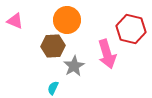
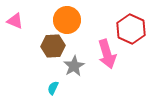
red hexagon: rotated 12 degrees clockwise
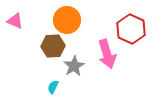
cyan semicircle: moved 1 px up
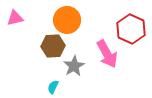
pink triangle: moved 3 px up; rotated 36 degrees counterclockwise
pink arrow: rotated 12 degrees counterclockwise
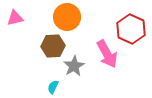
orange circle: moved 3 px up
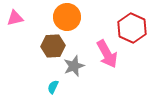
red hexagon: moved 1 px right, 1 px up
gray star: rotated 10 degrees clockwise
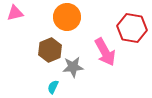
pink triangle: moved 5 px up
red hexagon: rotated 16 degrees counterclockwise
brown hexagon: moved 3 px left, 4 px down; rotated 20 degrees counterclockwise
pink arrow: moved 2 px left, 2 px up
gray star: moved 1 px left, 1 px down; rotated 15 degrees clockwise
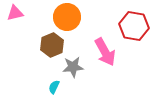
red hexagon: moved 2 px right, 2 px up
brown hexagon: moved 2 px right, 5 px up
cyan semicircle: moved 1 px right
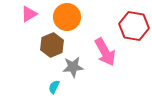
pink triangle: moved 14 px right, 1 px down; rotated 18 degrees counterclockwise
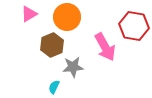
pink arrow: moved 5 px up
